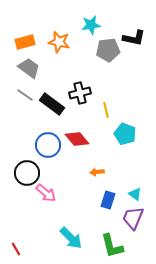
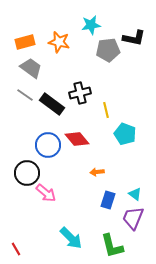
gray trapezoid: moved 2 px right
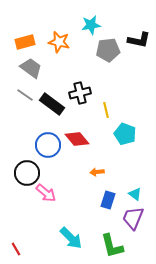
black L-shape: moved 5 px right, 2 px down
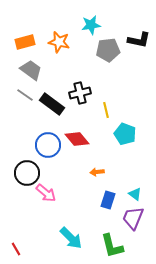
gray trapezoid: moved 2 px down
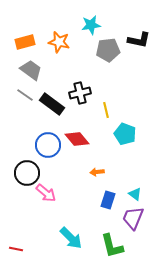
red line: rotated 48 degrees counterclockwise
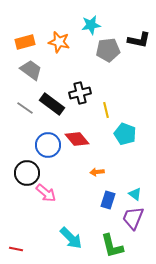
gray line: moved 13 px down
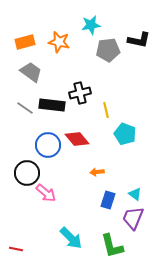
gray trapezoid: moved 2 px down
black rectangle: moved 1 px down; rotated 30 degrees counterclockwise
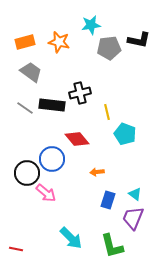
gray pentagon: moved 1 px right, 2 px up
yellow line: moved 1 px right, 2 px down
blue circle: moved 4 px right, 14 px down
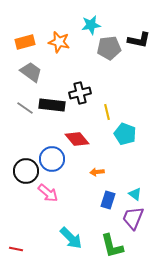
black circle: moved 1 px left, 2 px up
pink arrow: moved 2 px right
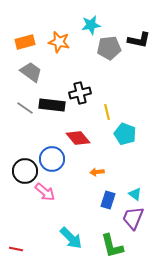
red diamond: moved 1 px right, 1 px up
black circle: moved 1 px left
pink arrow: moved 3 px left, 1 px up
